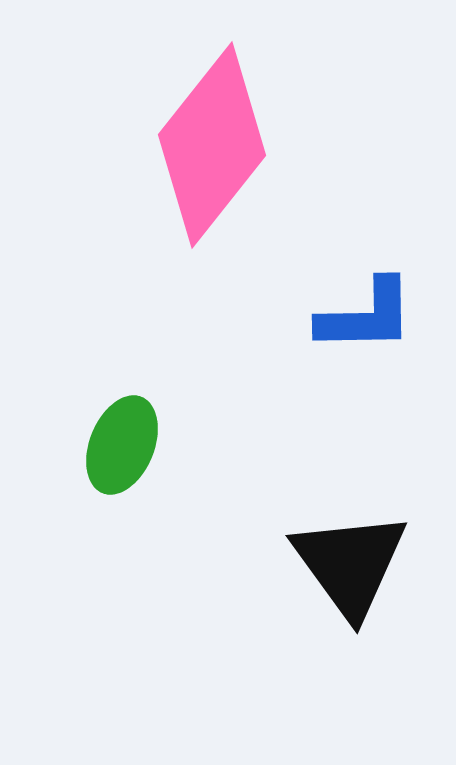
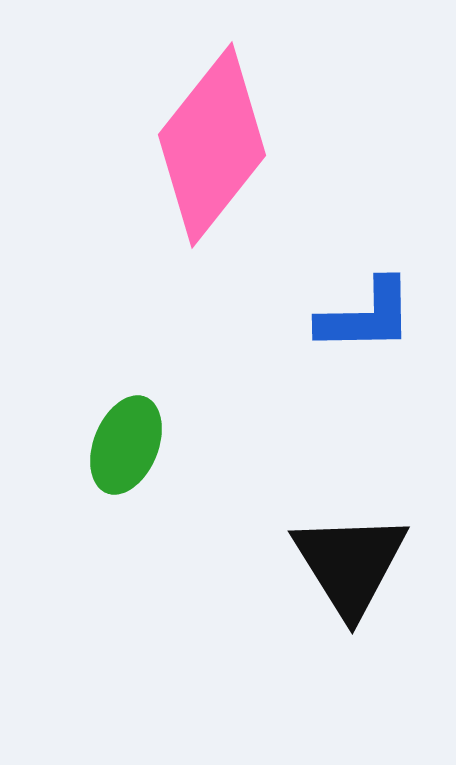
green ellipse: moved 4 px right
black triangle: rotated 4 degrees clockwise
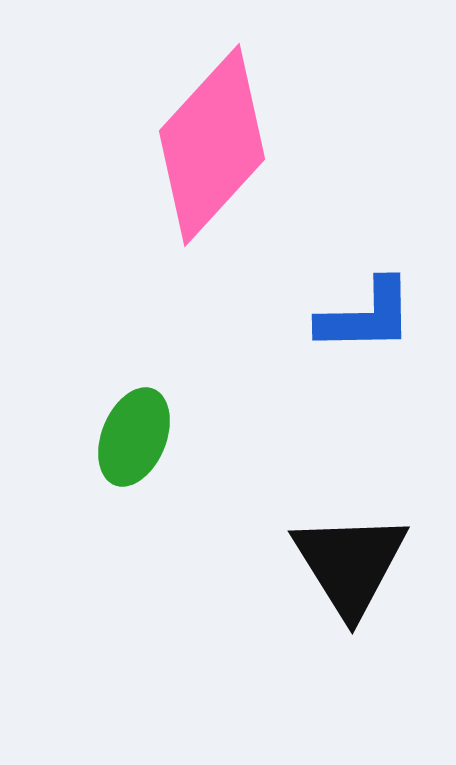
pink diamond: rotated 4 degrees clockwise
green ellipse: moved 8 px right, 8 px up
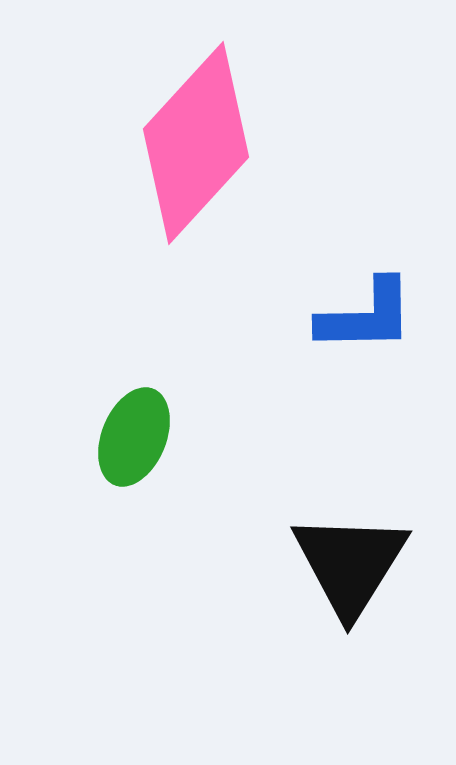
pink diamond: moved 16 px left, 2 px up
black triangle: rotated 4 degrees clockwise
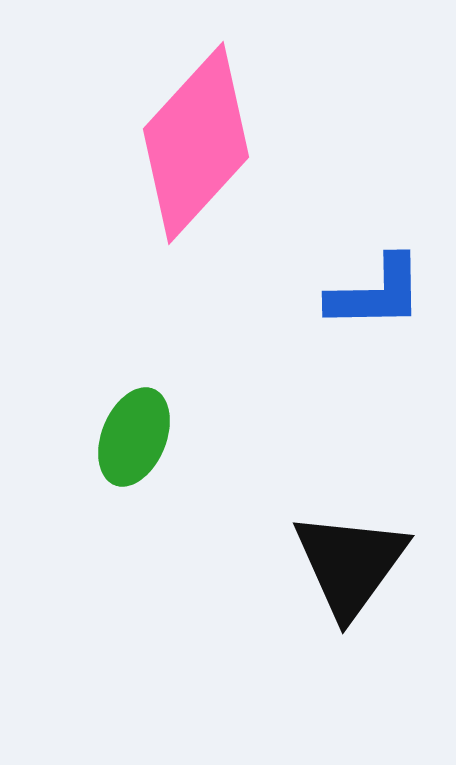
blue L-shape: moved 10 px right, 23 px up
black triangle: rotated 4 degrees clockwise
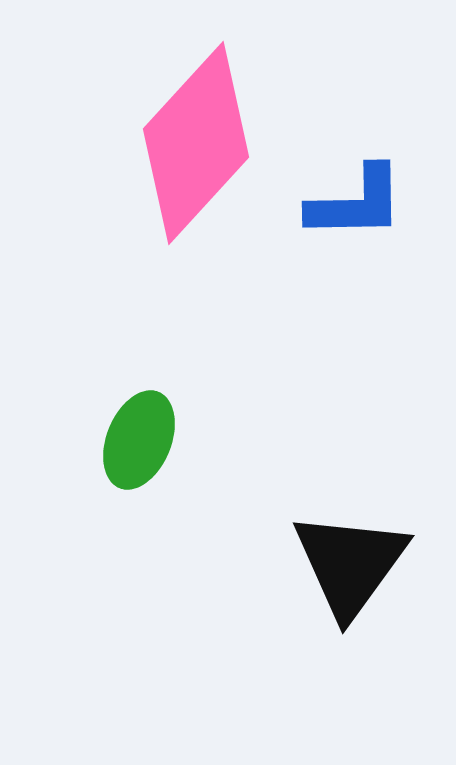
blue L-shape: moved 20 px left, 90 px up
green ellipse: moved 5 px right, 3 px down
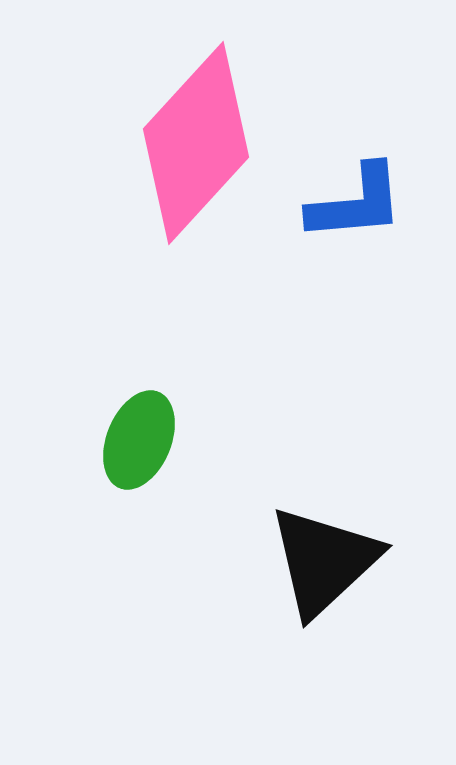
blue L-shape: rotated 4 degrees counterclockwise
black triangle: moved 26 px left, 3 px up; rotated 11 degrees clockwise
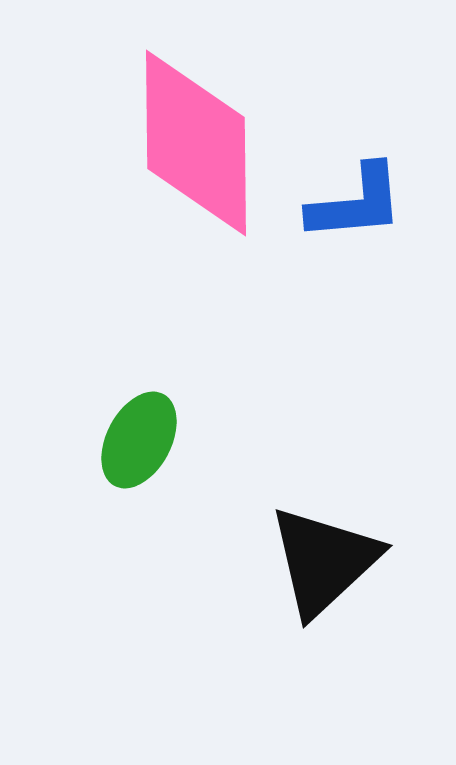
pink diamond: rotated 43 degrees counterclockwise
green ellipse: rotated 6 degrees clockwise
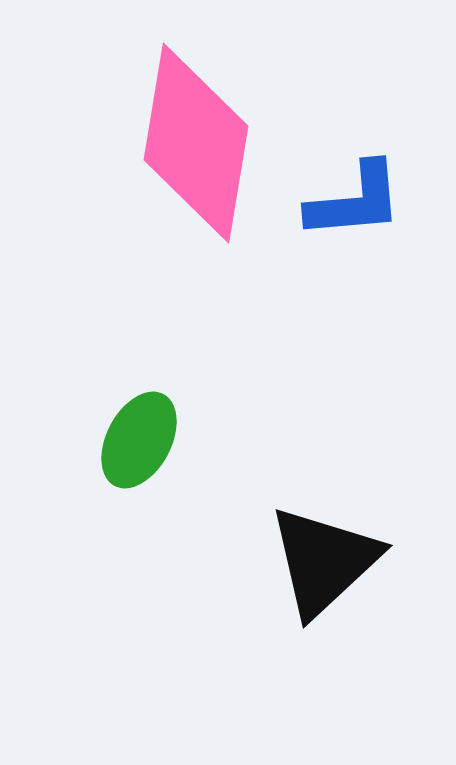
pink diamond: rotated 10 degrees clockwise
blue L-shape: moved 1 px left, 2 px up
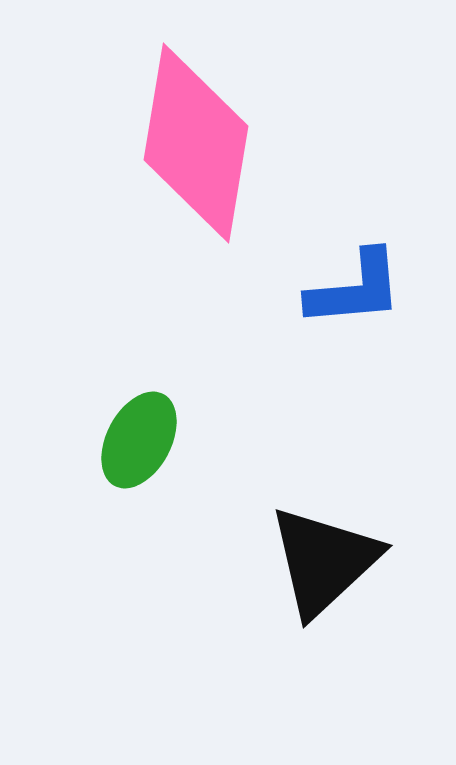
blue L-shape: moved 88 px down
